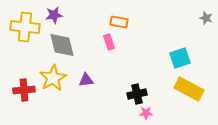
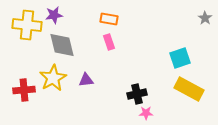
gray star: moved 1 px left; rotated 16 degrees clockwise
orange rectangle: moved 10 px left, 3 px up
yellow cross: moved 2 px right, 2 px up
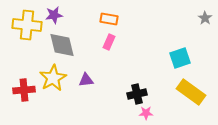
pink rectangle: rotated 42 degrees clockwise
yellow rectangle: moved 2 px right, 3 px down; rotated 8 degrees clockwise
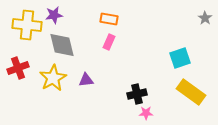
red cross: moved 6 px left, 22 px up; rotated 15 degrees counterclockwise
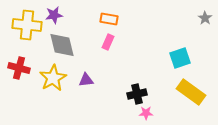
pink rectangle: moved 1 px left
red cross: moved 1 px right; rotated 35 degrees clockwise
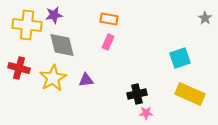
yellow rectangle: moved 1 px left, 2 px down; rotated 12 degrees counterclockwise
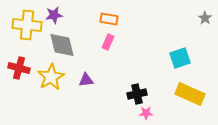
yellow star: moved 2 px left, 1 px up
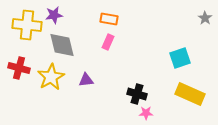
black cross: rotated 30 degrees clockwise
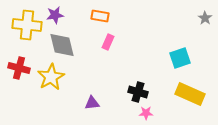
purple star: moved 1 px right
orange rectangle: moved 9 px left, 3 px up
purple triangle: moved 6 px right, 23 px down
black cross: moved 1 px right, 2 px up
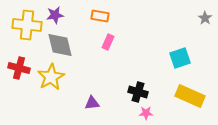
gray diamond: moved 2 px left
yellow rectangle: moved 2 px down
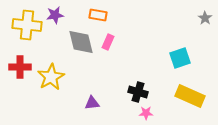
orange rectangle: moved 2 px left, 1 px up
gray diamond: moved 21 px right, 3 px up
red cross: moved 1 px right, 1 px up; rotated 15 degrees counterclockwise
